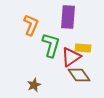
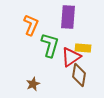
green L-shape: moved 1 px left
brown diamond: rotated 45 degrees clockwise
brown star: moved 1 px left, 1 px up
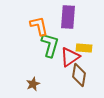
orange L-shape: moved 8 px right, 1 px down; rotated 35 degrees counterclockwise
yellow rectangle: moved 1 px right
red triangle: moved 1 px left
